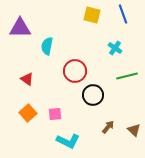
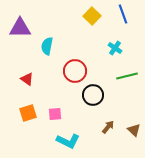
yellow square: moved 1 px down; rotated 30 degrees clockwise
orange square: rotated 24 degrees clockwise
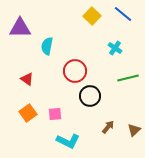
blue line: rotated 30 degrees counterclockwise
green line: moved 1 px right, 2 px down
black circle: moved 3 px left, 1 px down
orange square: rotated 18 degrees counterclockwise
brown triangle: rotated 32 degrees clockwise
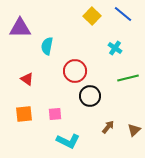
orange square: moved 4 px left, 1 px down; rotated 30 degrees clockwise
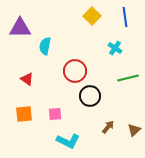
blue line: moved 2 px right, 3 px down; rotated 42 degrees clockwise
cyan semicircle: moved 2 px left
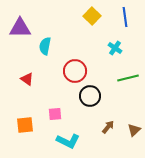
orange square: moved 1 px right, 11 px down
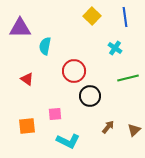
red circle: moved 1 px left
orange square: moved 2 px right, 1 px down
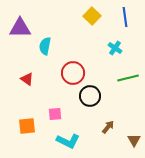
red circle: moved 1 px left, 2 px down
brown triangle: moved 10 px down; rotated 16 degrees counterclockwise
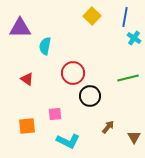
blue line: rotated 18 degrees clockwise
cyan cross: moved 19 px right, 10 px up
brown triangle: moved 3 px up
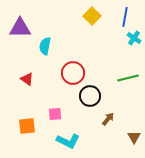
brown arrow: moved 8 px up
